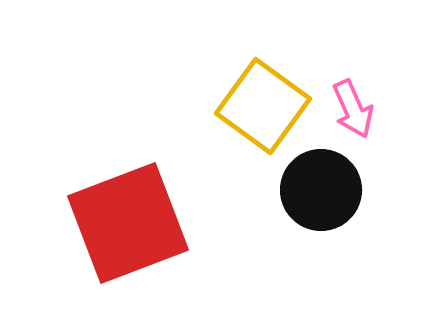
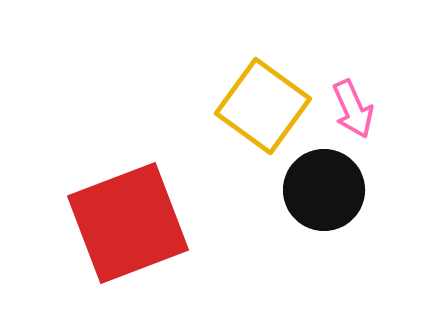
black circle: moved 3 px right
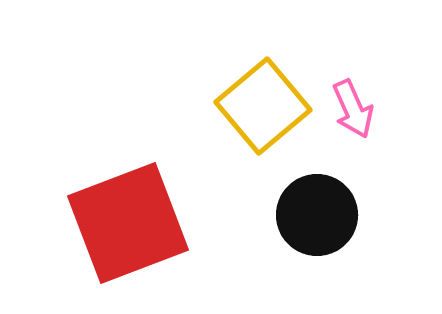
yellow square: rotated 14 degrees clockwise
black circle: moved 7 px left, 25 px down
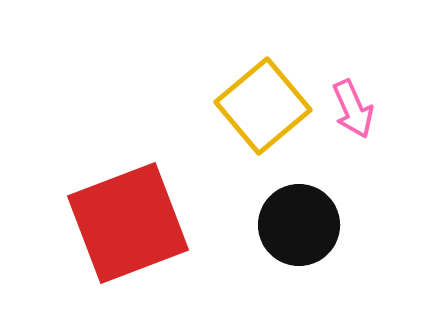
black circle: moved 18 px left, 10 px down
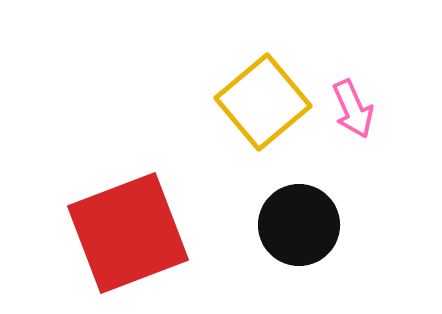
yellow square: moved 4 px up
red square: moved 10 px down
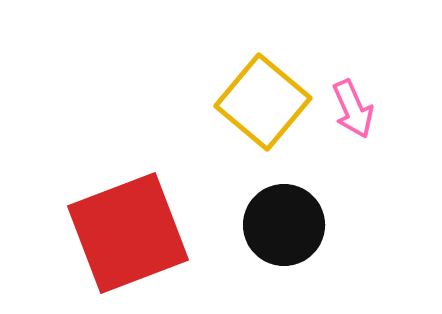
yellow square: rotated 10 degrees counterclockwise
black circle: moved 15 px left
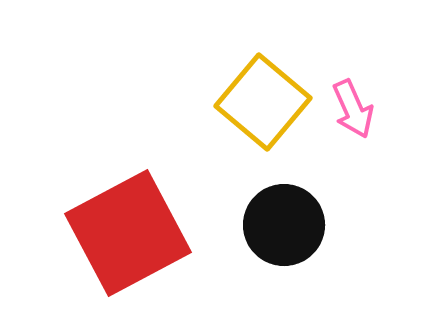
red square: rotated 7 degrees counterclockwise
